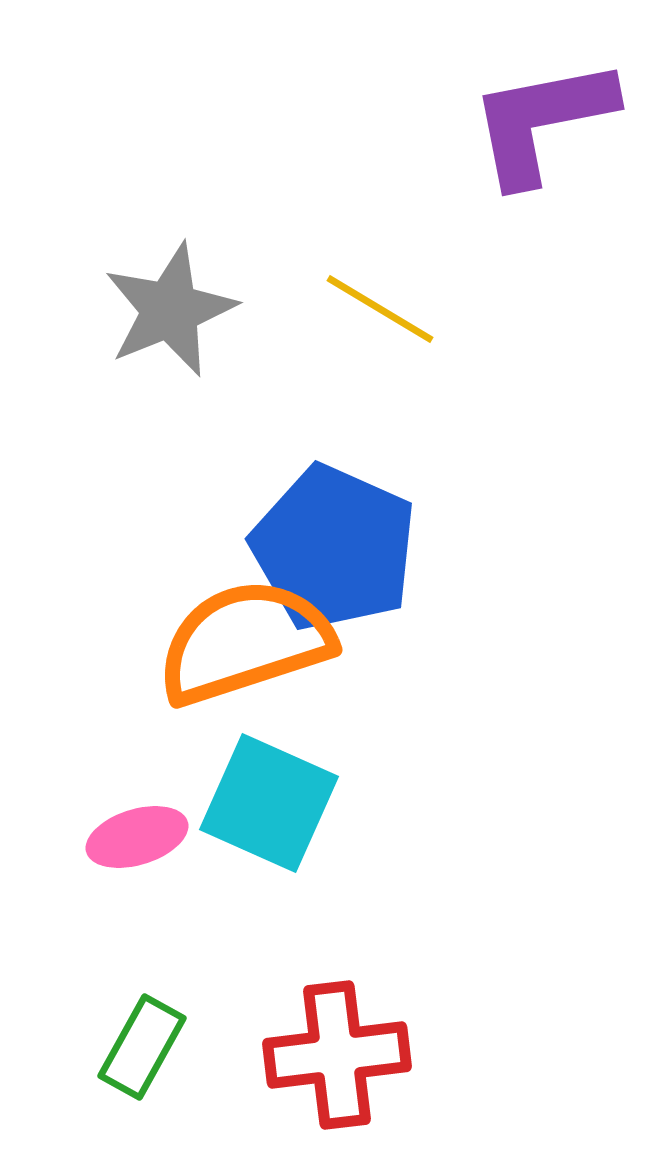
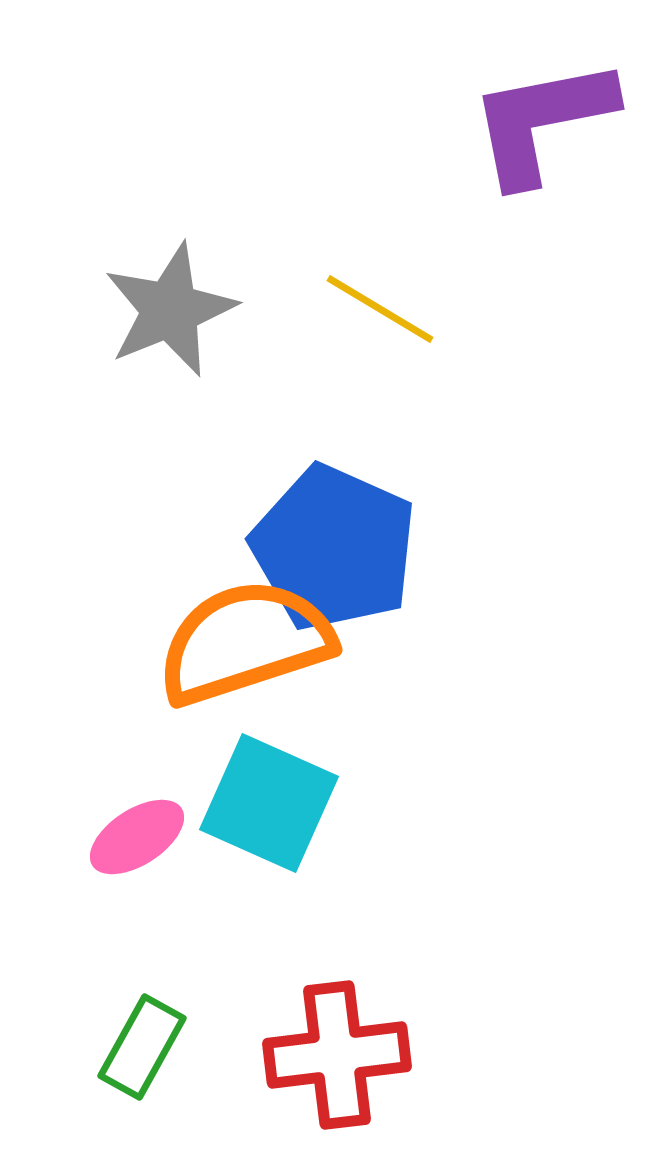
pink ellipse: rotated 16 degrees counterclockwise
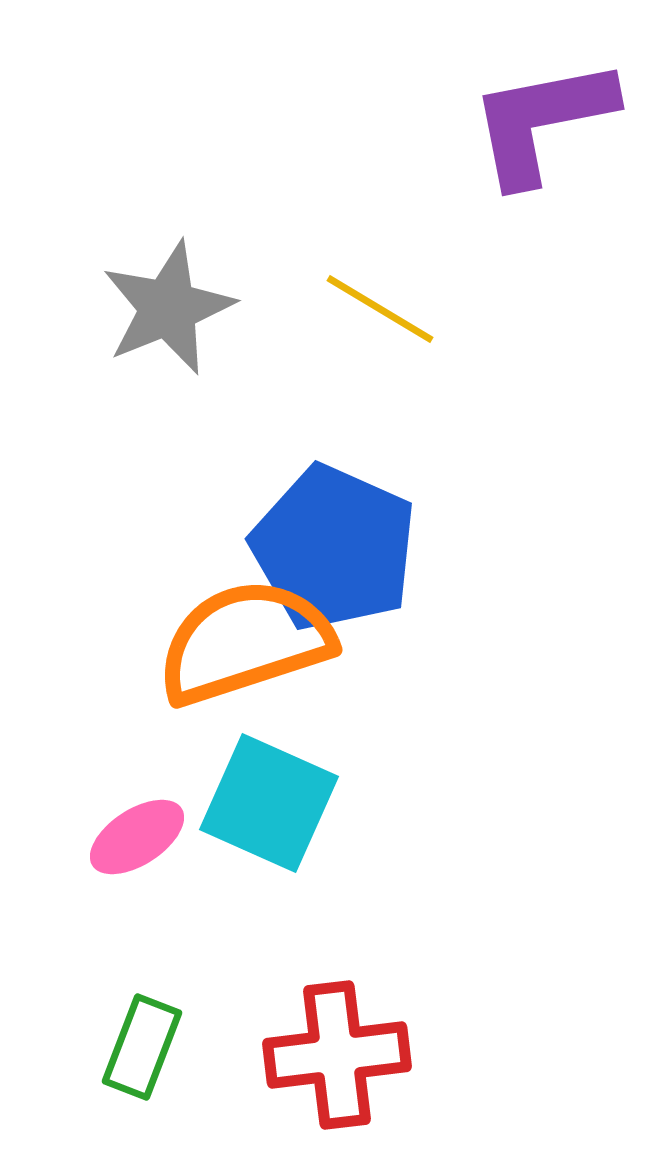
gray star: moved 2 px left, 2 px up
green rectangle: rotated 8 degrees counterclockwise
